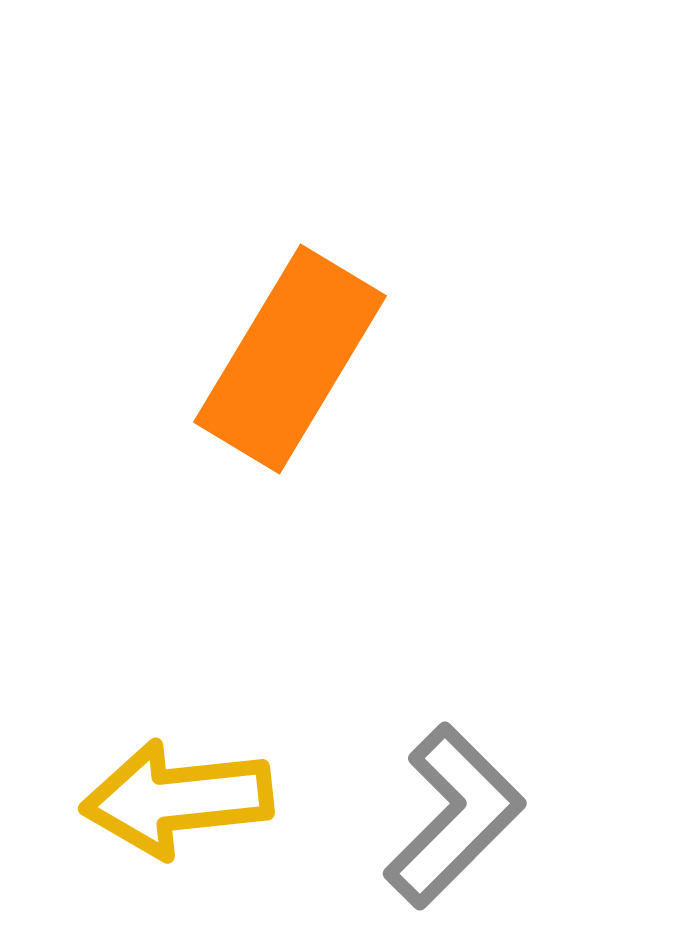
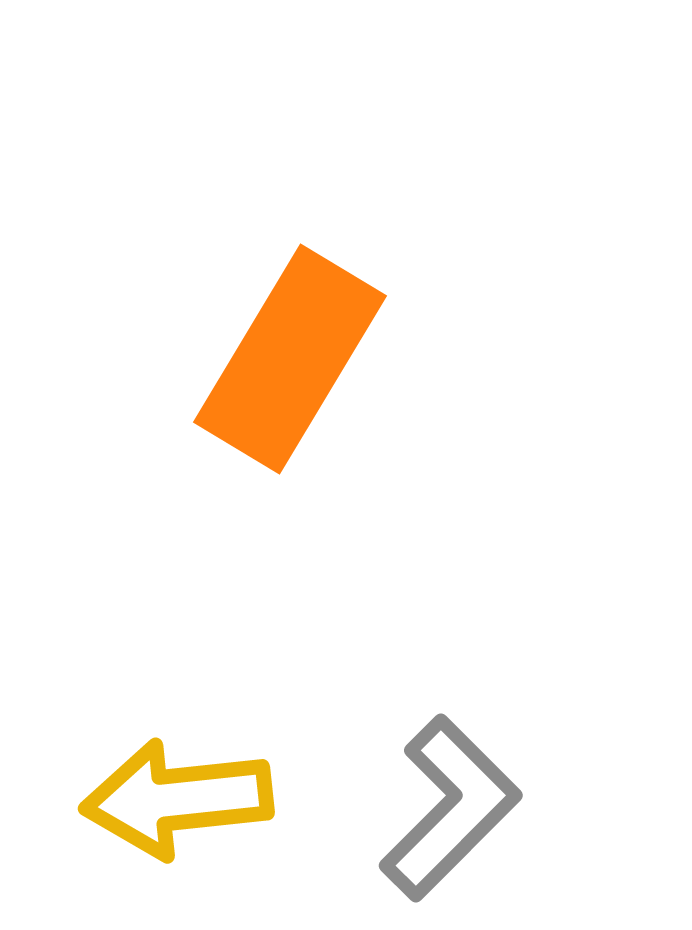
gray L-shape: moved 4 px left, 8 px up
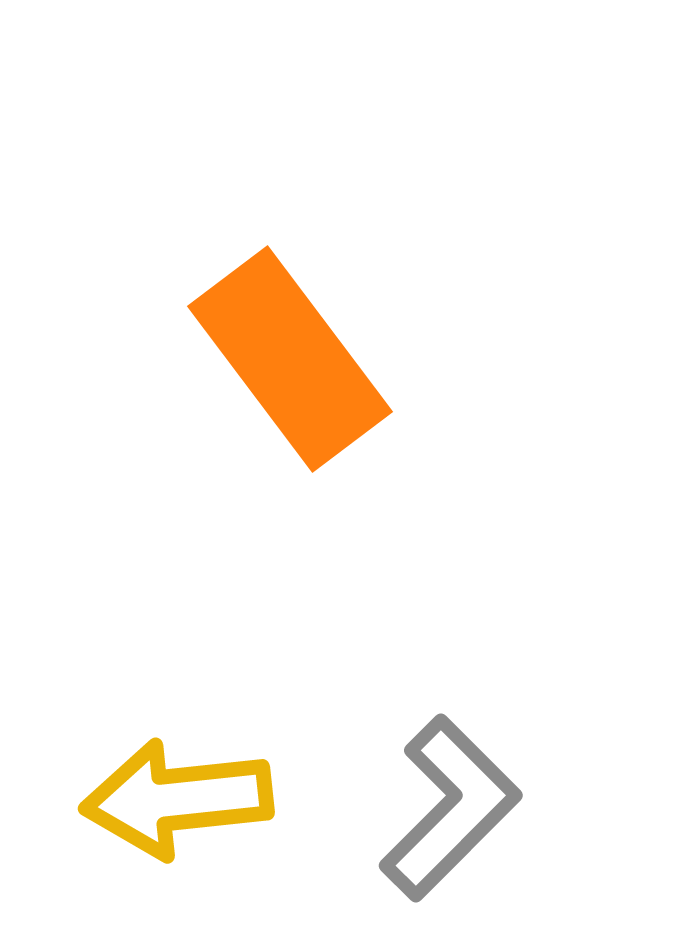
orange rectangle: rotated 68 degrees counterclockwise
